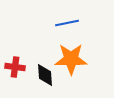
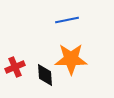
blue line: moved 3 px up
red cross: rotated 30 degrees counterclockwise
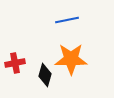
red cross: moved 4 px up; rotated 12 degrees clockwise
black diamond: rotated 20 degrees clockwise
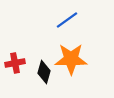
blue line: rotated 25 degrees counterclockwise
black diamond: moved 1 px left, 3 px up
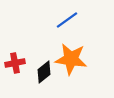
orange star: rotated 8 degrees clockwise
black diamond: rotated 35 degrees clockwise
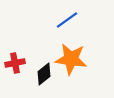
black diamond: moved 2 px down
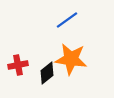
red cross: moved 3 px right, 2 px down
black diamond: moved 3 px right, 1 px up
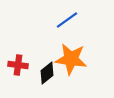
red cross: rotated 18 degrees clockwise
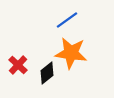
orange star: moved 6 px up
red cross: rotated 36 degrees clockwise
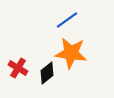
red cross: moved 3 px down; rotated 12 degrees counterclockwise
